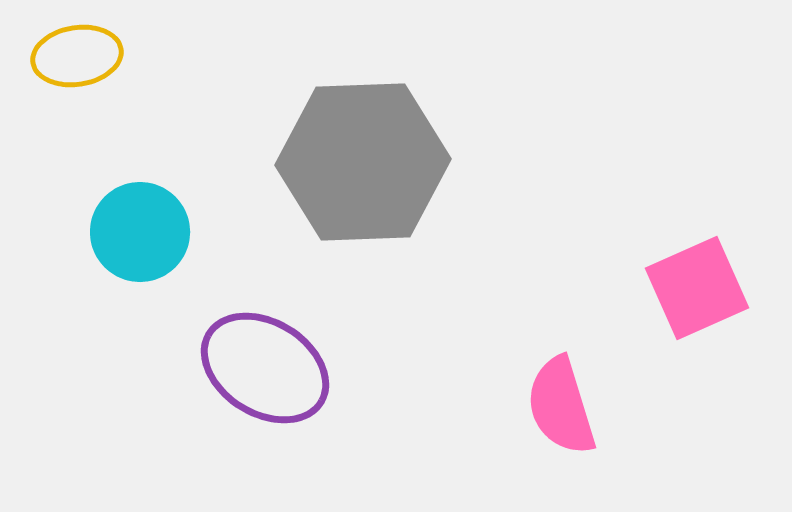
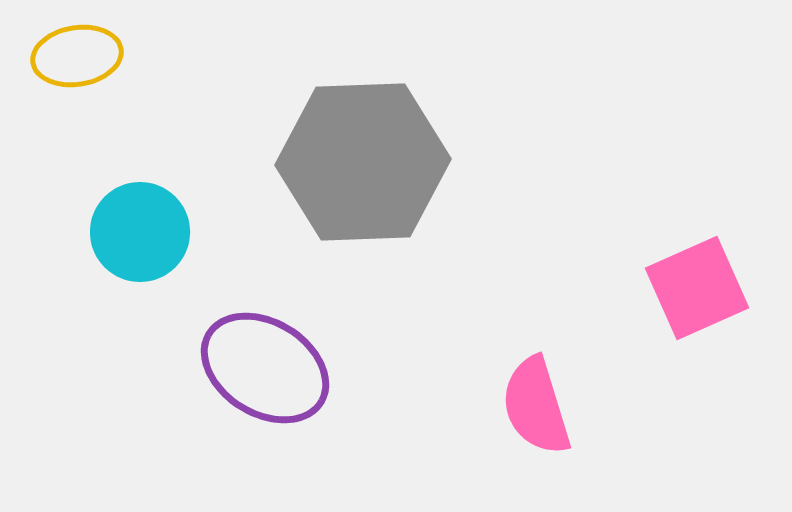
pink semicircle: moved 25 px left
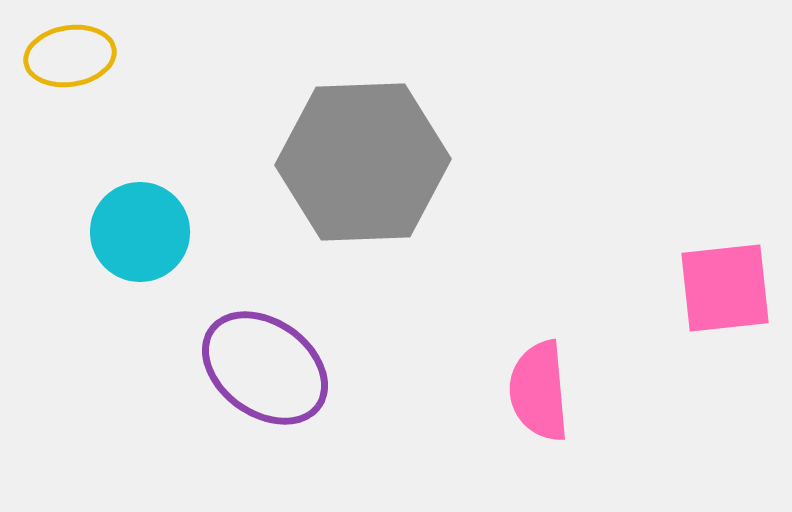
yellow ellipse: moved 7 px left
pink square: moved 28 px right; rotated 18 degrees clockwise
purple ellipse: rotated 4 degrees clockwise
pink semicircle: moved 3 px right, 15 px up; rotated 12 degrees clockwise
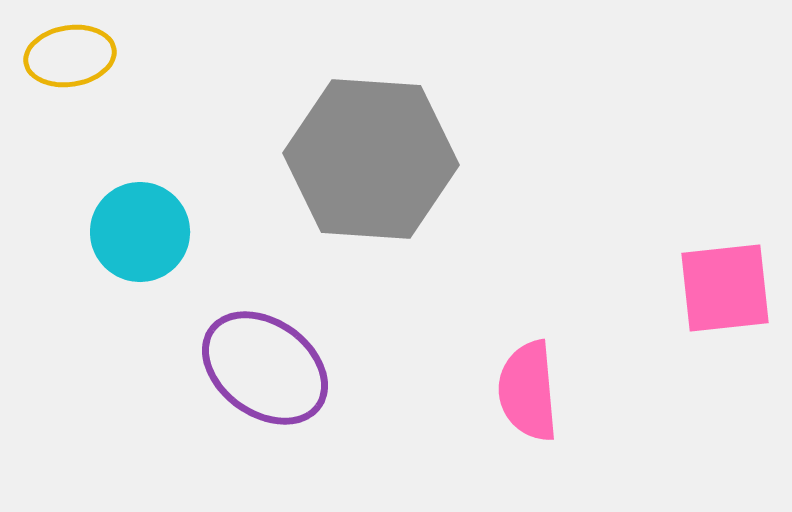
gray hexagon: moved 8 px right, 3 px up; rotated 6 degrees clockwise
pink semicircle: moved 11 px left
